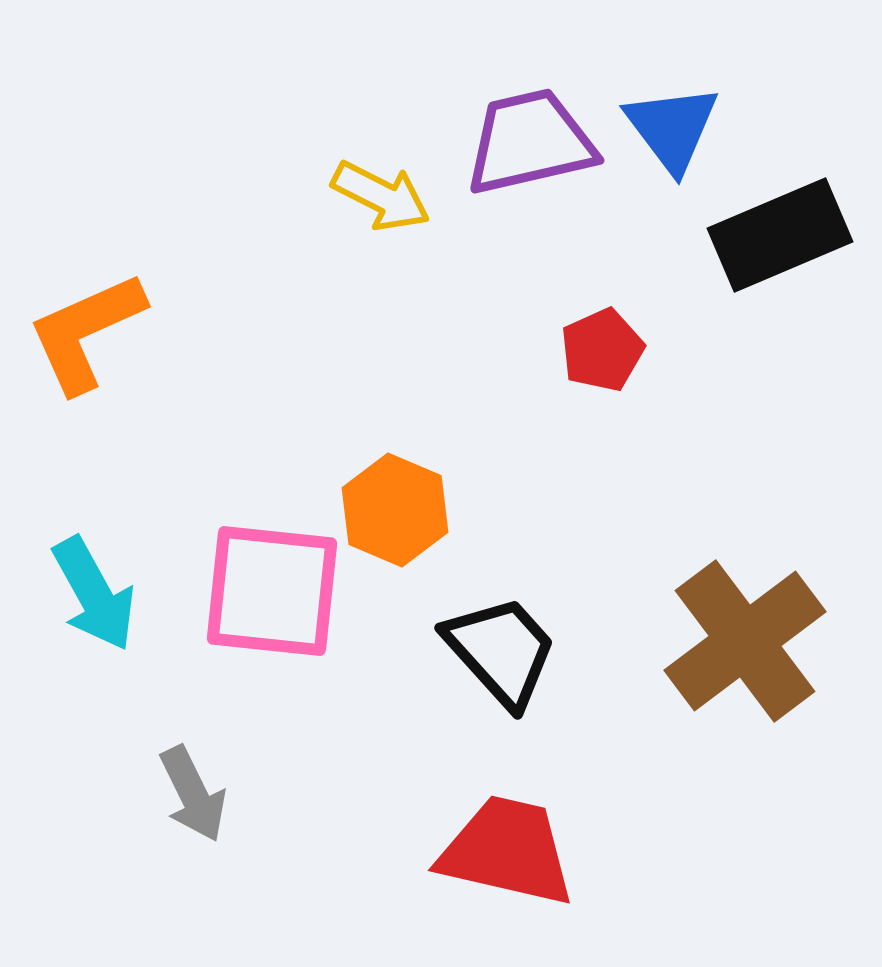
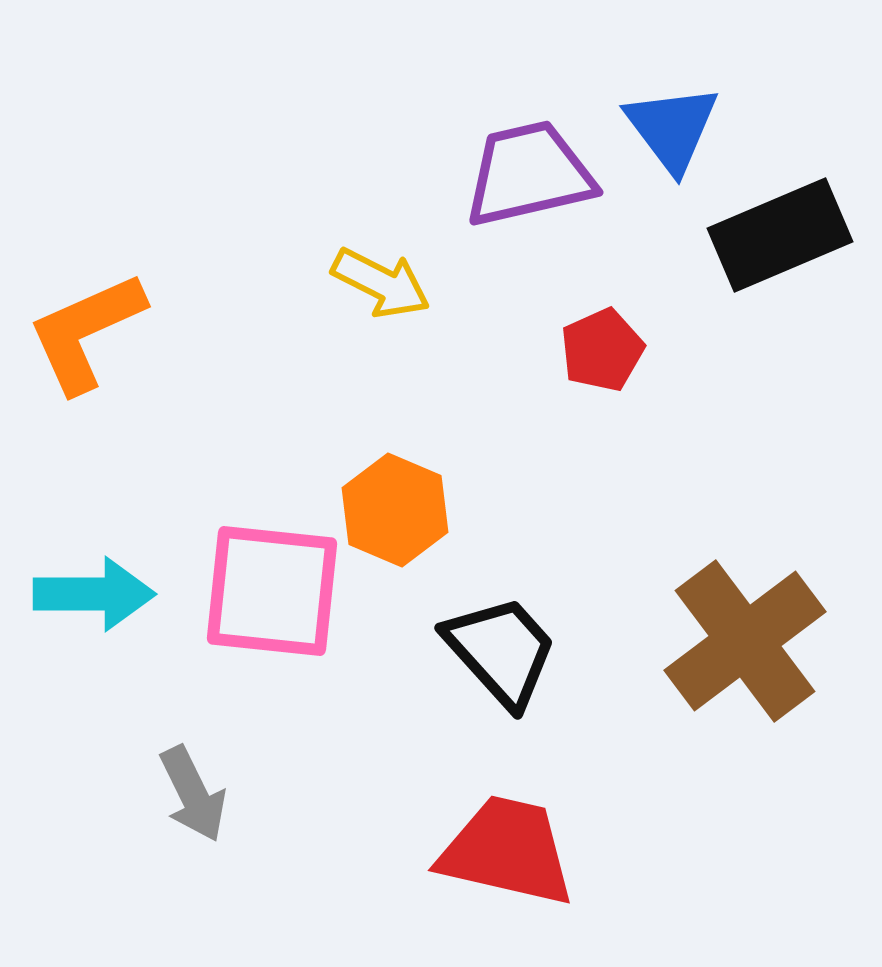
purple trapezoid: moved 1 px left, 32 px down
yellow arrow: moved 87 px down
cyan arrow: rotated 61 degrees counterclockwise
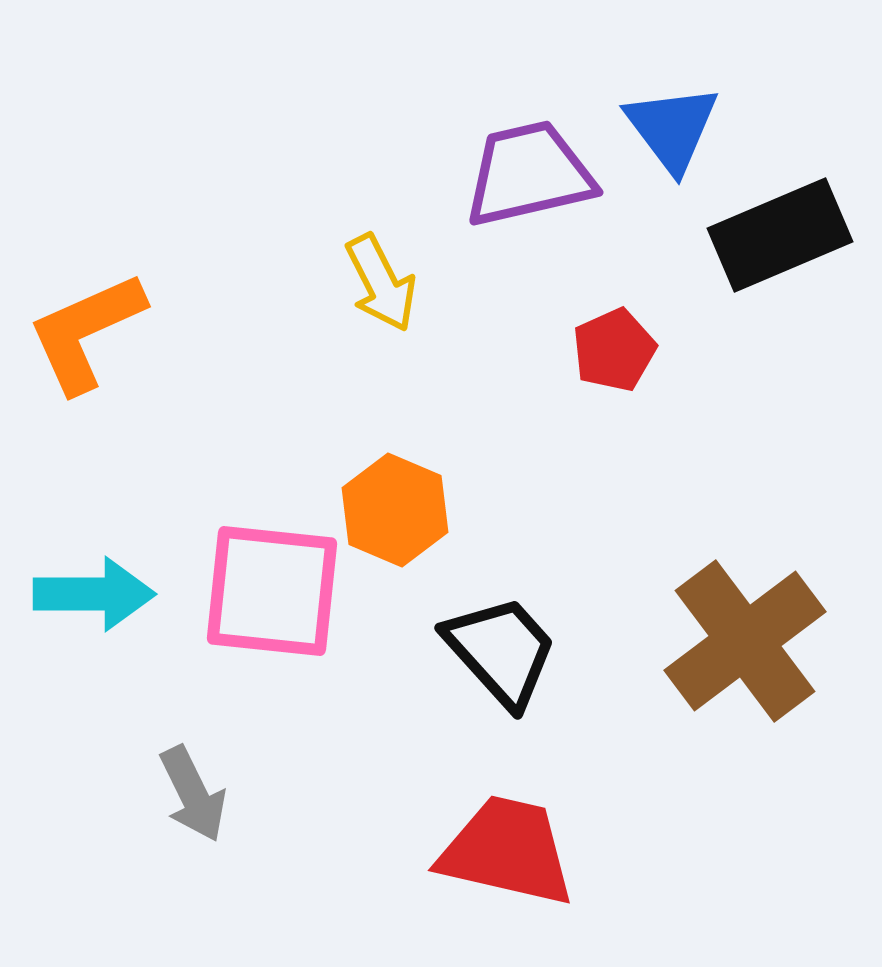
yellow arrow: rotated 36 degrees clockwise
red pentagon: moved 12 px right
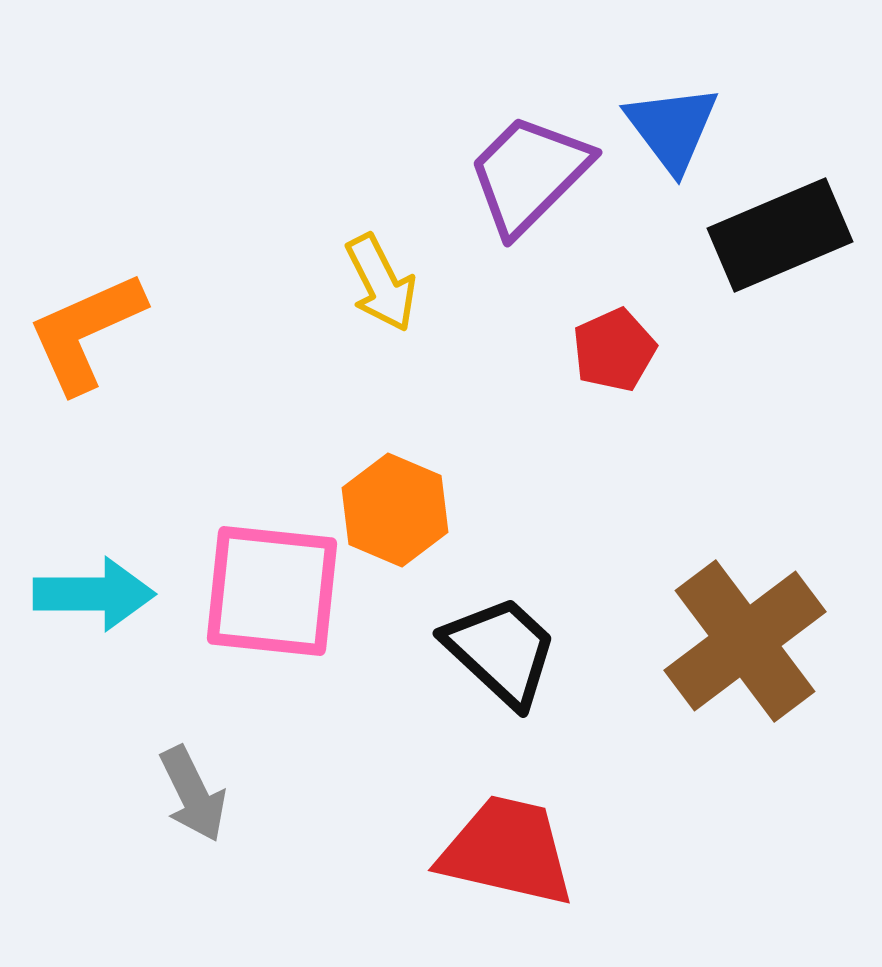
purple trapezoid: rotated 32 degrees counterclockwise
black trapezoid: rotated 5 degrees counterclockwise
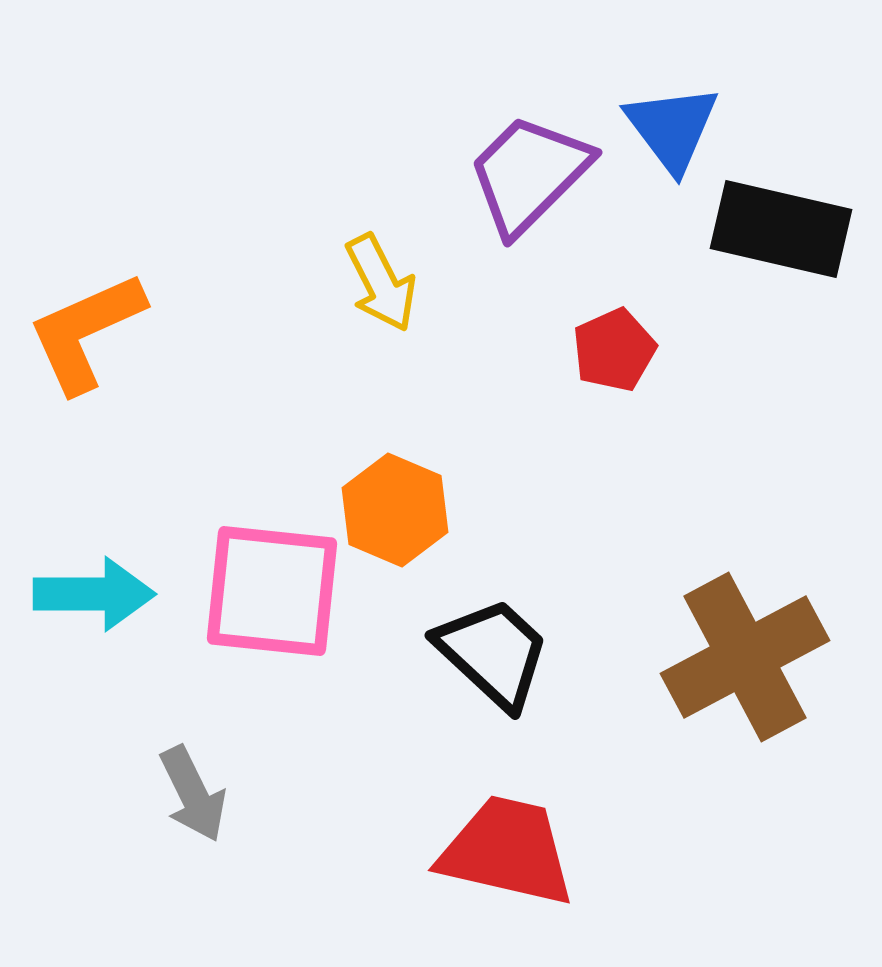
black rectangle: moved 1 px right, 6 px up; rotated 36 degrees clockwise
brown cross: moved 16 px down; rotated 9 degrees clockwise
black trapezoid: moved 8 px left, 2 px down
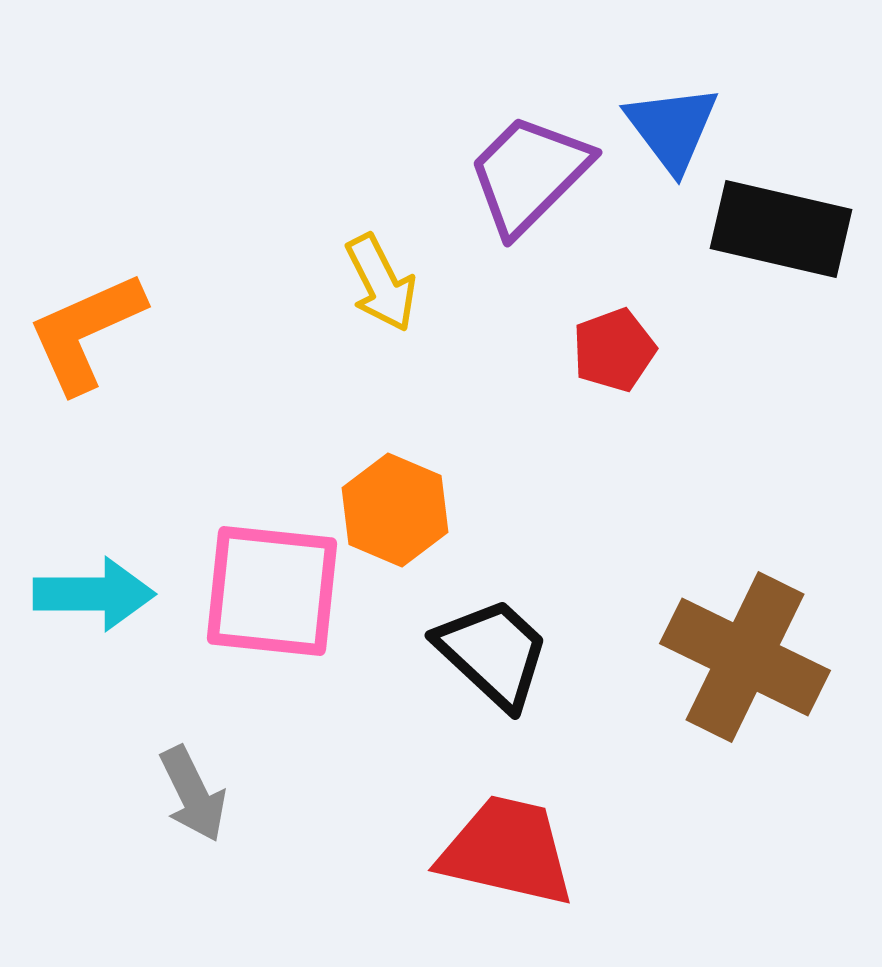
red pentagon: rotated 4 degrees clockwise
brown cross: rotated 36 degrees counterclockwise
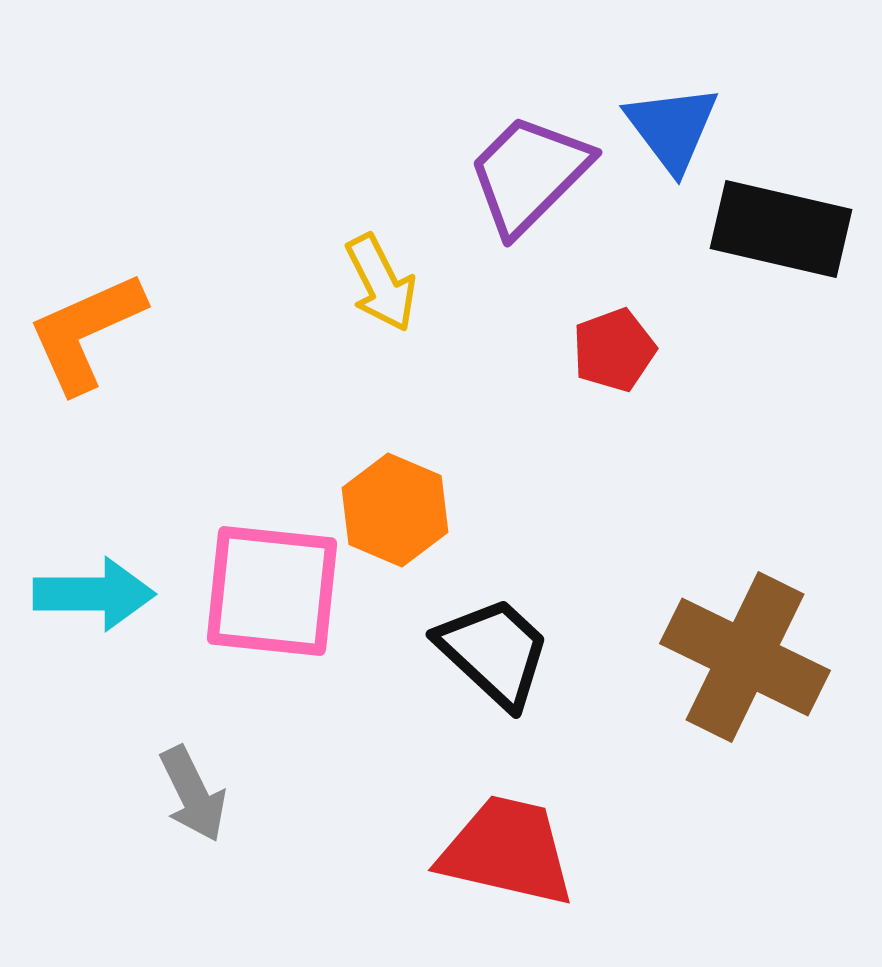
black trapezoid: moved 1 px right, 1 px up
